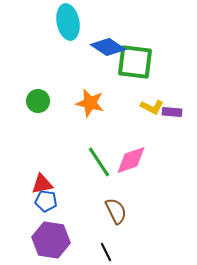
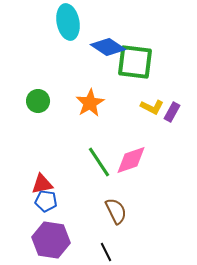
orange star: rotated 28 degrees clockwise
purple rectangle: rotated 66 degrees counterclockwise
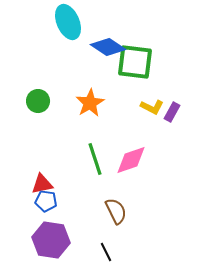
cyan ellipse: rotated 12 degrees counterclockwise
green line: moved 4 px left, 3 px up; rotated 16 degrees clockwise
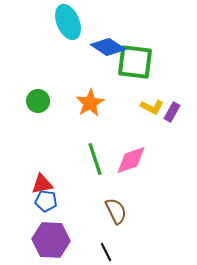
purple hexagon: rotated 6 degrees counterclockwise
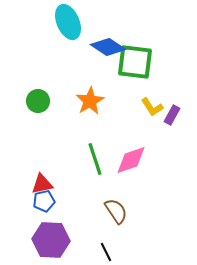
orange star: moved 2 px up
yellow L-shape: rotated 30 degrees clockwise
purple rectangle: moved 3 px down
blue pentagon: moved 2 px left; rotated 20 degrees counterclockwise
brown semicircle: rotated 8 degrees counterclockwise
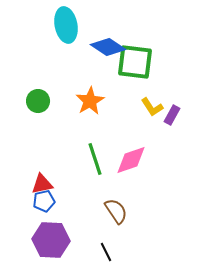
cyan ellipse: moved 2 px left, 3 px down; rotated 12 degrees clockwise
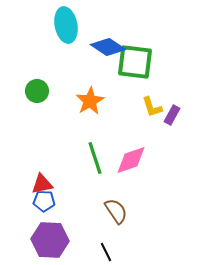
green circle: moved 1 px left, 10 px up
yellow L-shape: rotated 15 degrees clockwise
green line: moved 1 px up
blue pentagon: rotated 15 degrees clockwise
purple hexagon: moved 1 px left
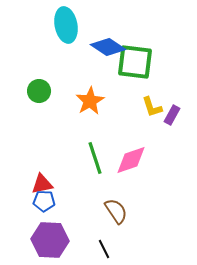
green circle: moved 2 px right
black line: moved 2 px left, 3 px up
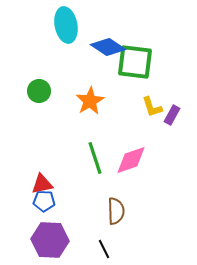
brown semicircle: rotated 32 degrees clockwise
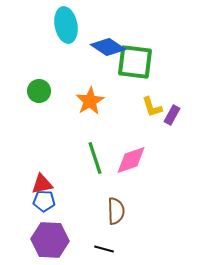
black line: rotated 48 degrees counterclockwise
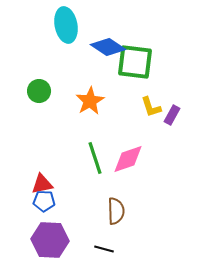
yellow L-shape: moved 1 px left
pink diamond: moved 3 px left, 1 px up
